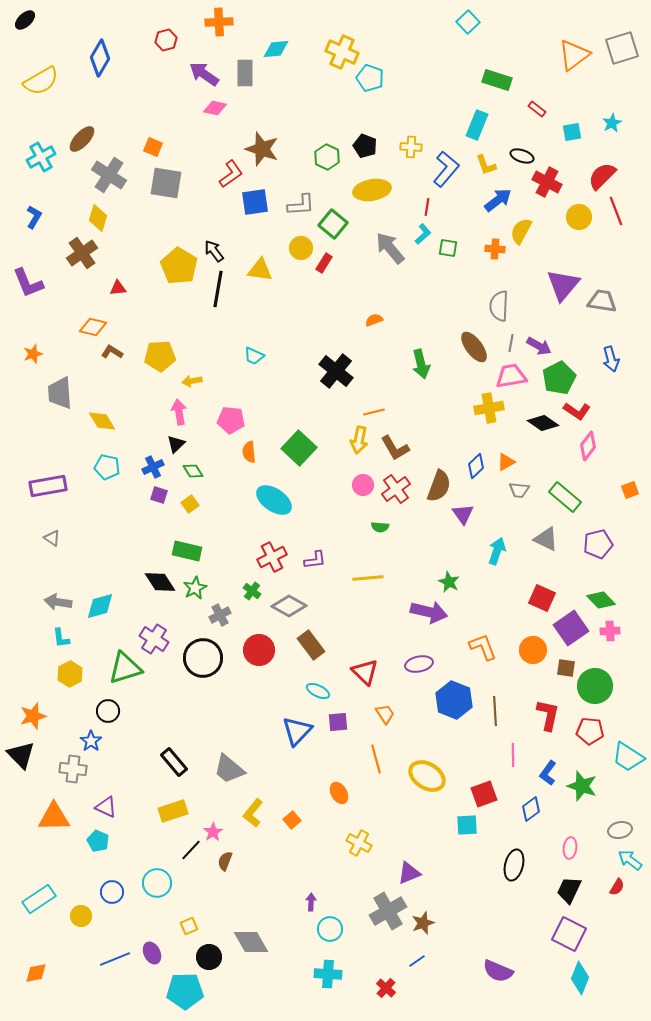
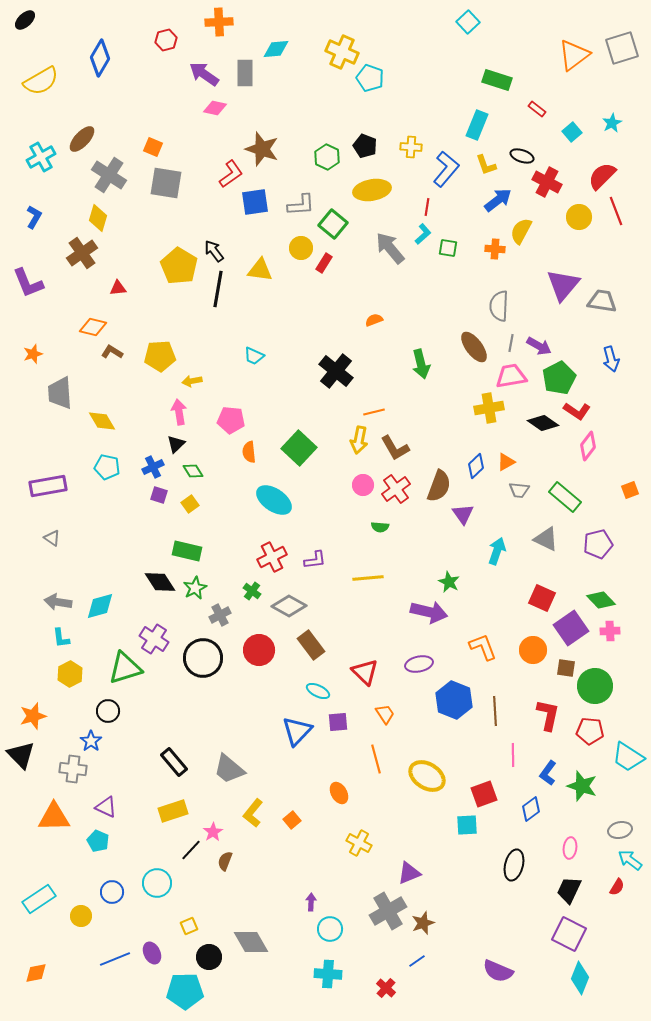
cyan square at (572, 132): rotated 30 degrees counterclockwise
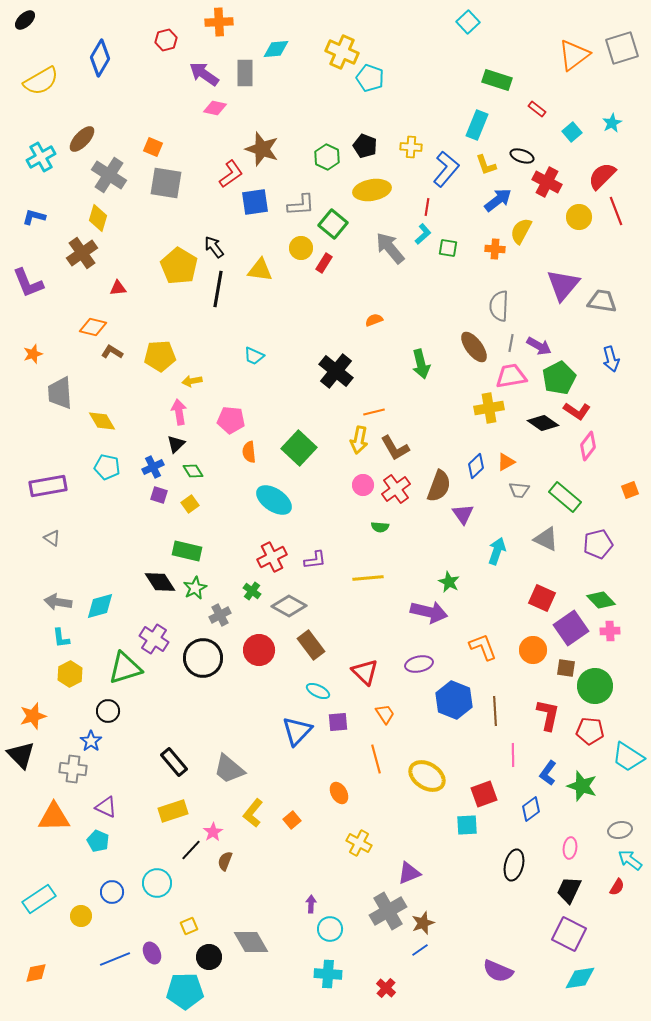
blue L-shape at (34, 217): rotated 105 degrees counterclockwise
black arrow at (214, 251): moved 4 px up
purple arrow at (311, 902): moved 2 px down
blue line at (417, 961): moved 3 px right, 11 px up
cyan diamond at (580, 978): rotated 60 degrees clockwise
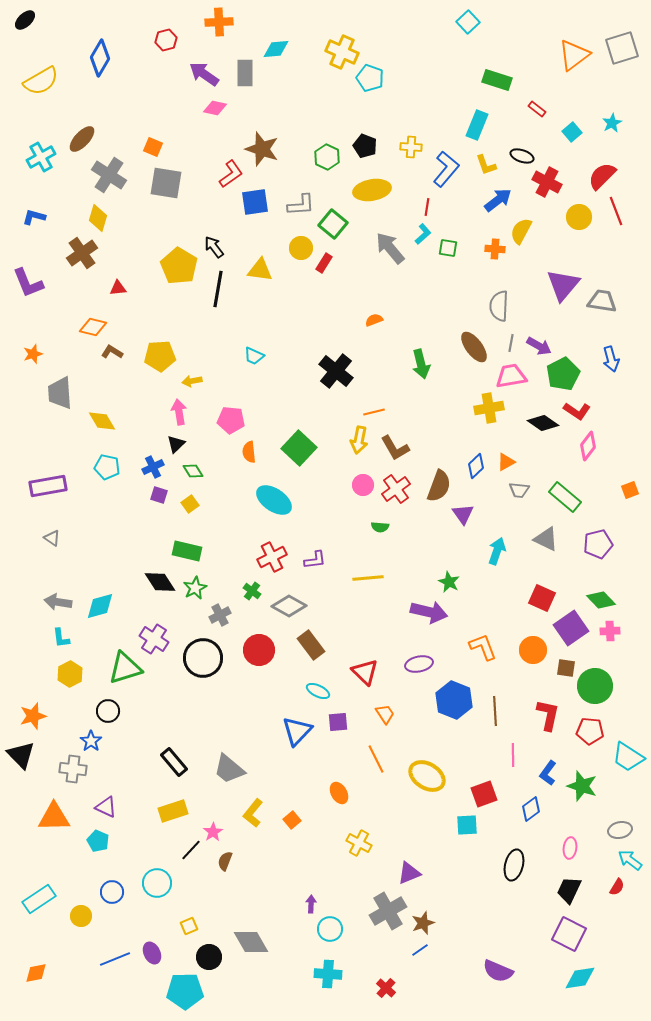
green pentagon at (559, 378): moved 4 px right, 4 px up
orange line at (376, 759): rotated 12 degrees counterclockwise
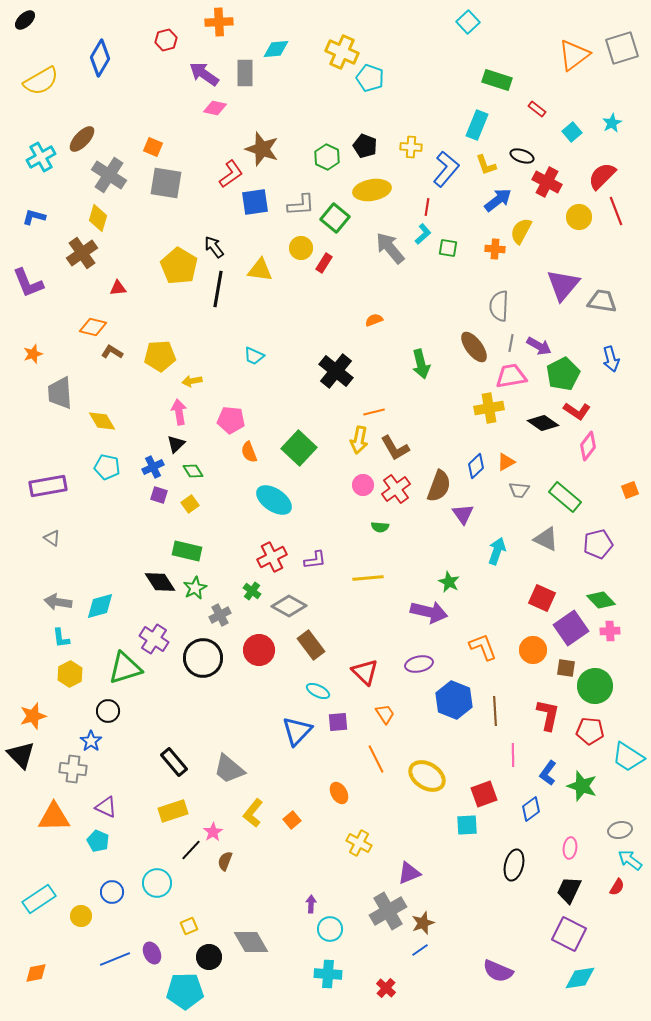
green square at (333, 224): moved 2 px right, 6 px up
orange semicircle at (249, 452): rotated 15 degrees counterclockwise
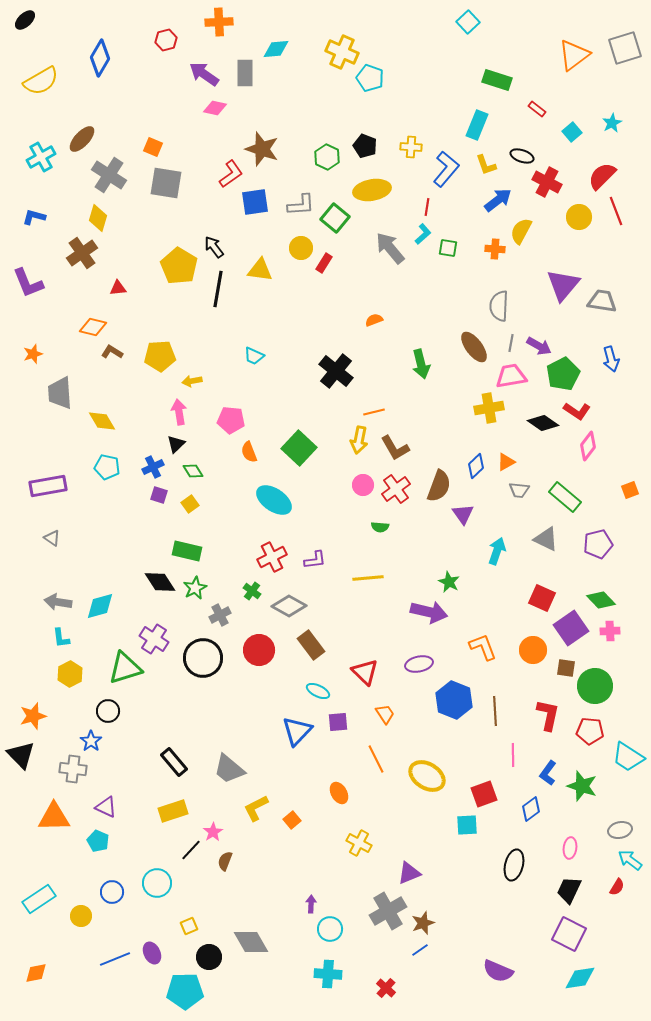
gray square at (622, 48): moved 3 px right
yellow L-shape at (253, 813): moved 3 px right, 5 px up; rotated 24 degrees clockwise
